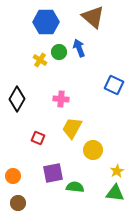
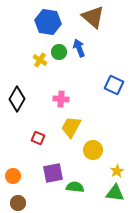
blue hexagon: moved 2 px right; rotated 10 degrees clockwise
yellow trapezoid: moved 1 px left, 1 px up
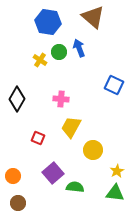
purple square: rotated 30 degrees counterclockwise
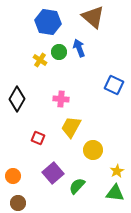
green semicircle: moved 2 px right, 1 px up; rotated 54 degrees counterclockwise
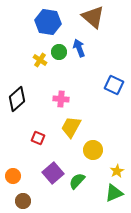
black diamond: rotated 20 degrees clockwise
green semicircle: moved 5 px up
green triangle: moved 1 px left; rotated 30 degrees counterclockwise
brown circle: moved 5 px right, 2 px up
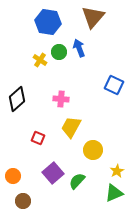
brown triangle: rotated 30 degrees clockwise
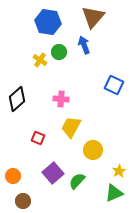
blue arrow: moved 5 px right, 3 px up
yellow star: moved 2 px right
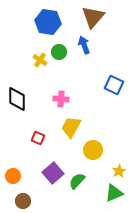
black diamond: rotated 50 degrees counterclockwise
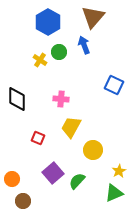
blue hexagon: rotated 20 degrees clockwise
orange circle: moved 1 px left, 3 px down
